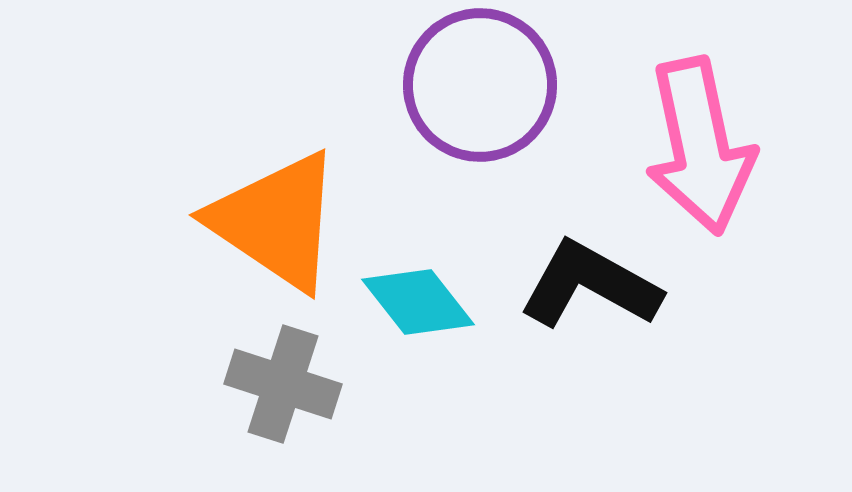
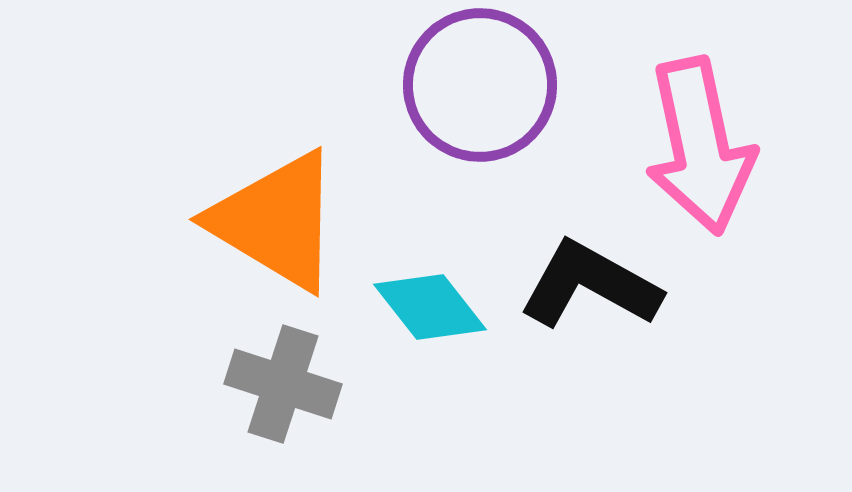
orange triangle: rotated 3 degrees counterclockwise
cyan diamond: moved 12 px right, 5 px down
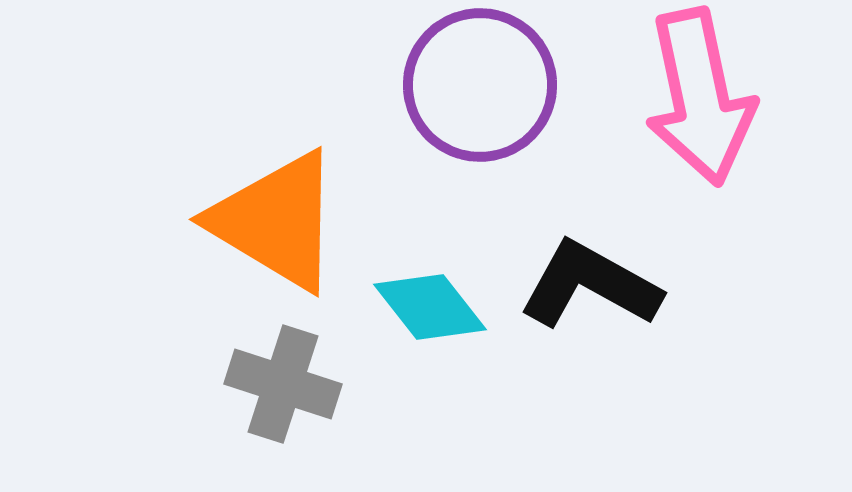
pink arrow: moved 49 px up
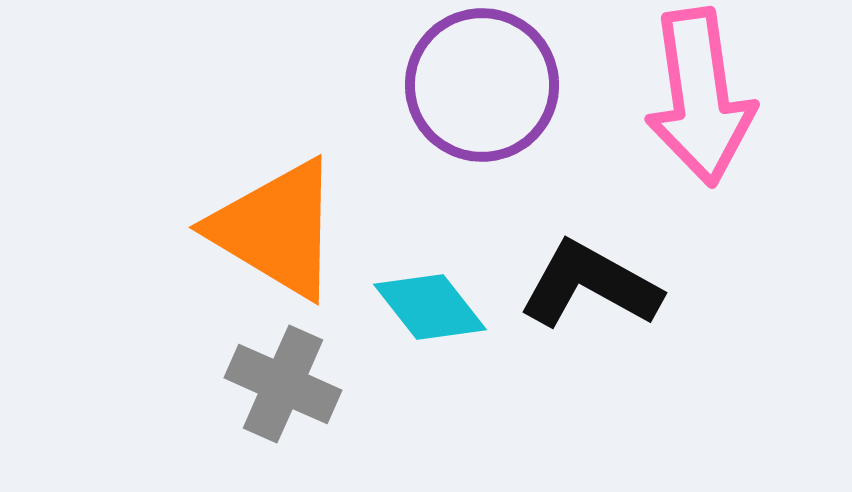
purple circle: moved 2 px right
pink arrow: rotated 4 degrees clockwise
orange triangle: moved 8 px down
gray cross: rotated 6 degrees clockwise
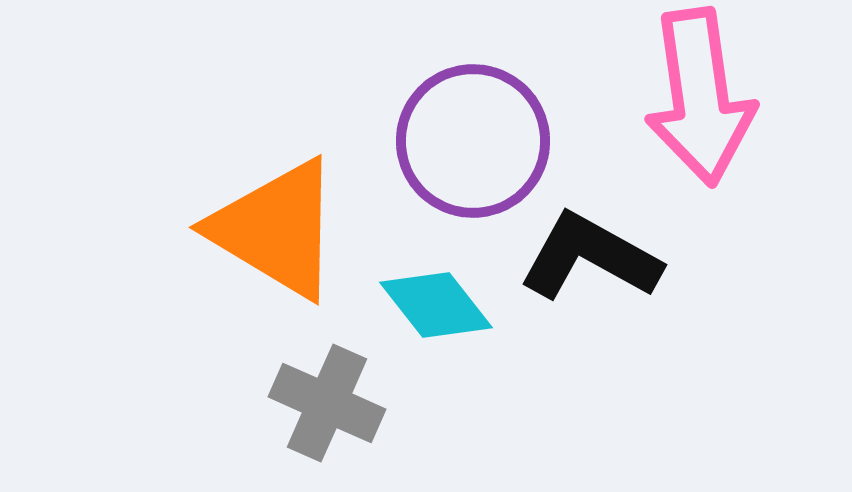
purple circle: moved 9 px left, 56 px down
black L-shape: moved 28 px up
cyan diamond: moved 6 px right, 2 px up
gray cross: moved 44 px right, 19 px down
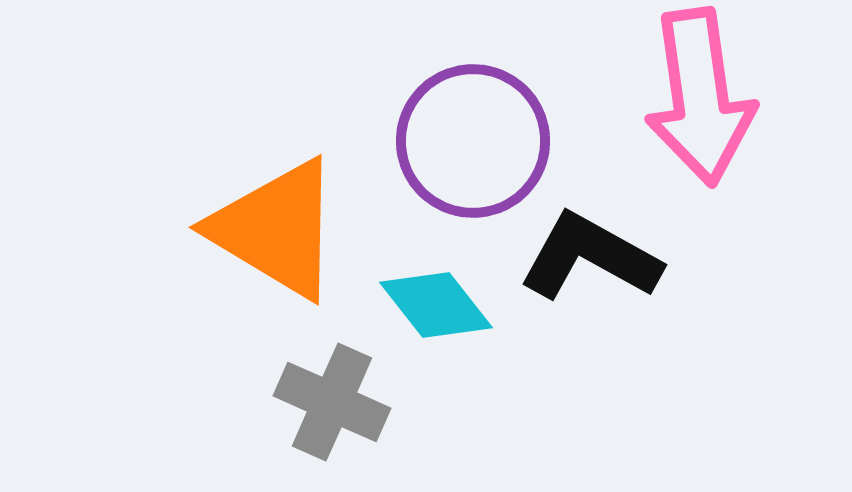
gray cross: moved 5 px right, 1 px up
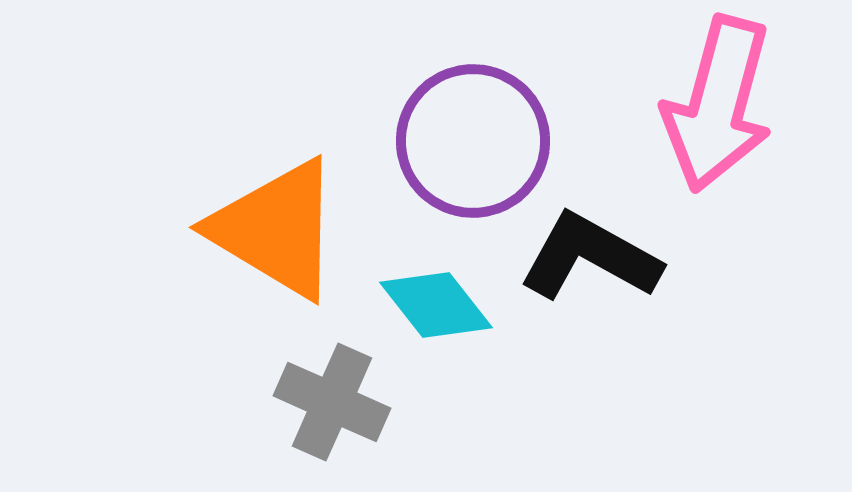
pink arrow: moved 18 px right, 7 px down; rotated 23 degrees clockwise
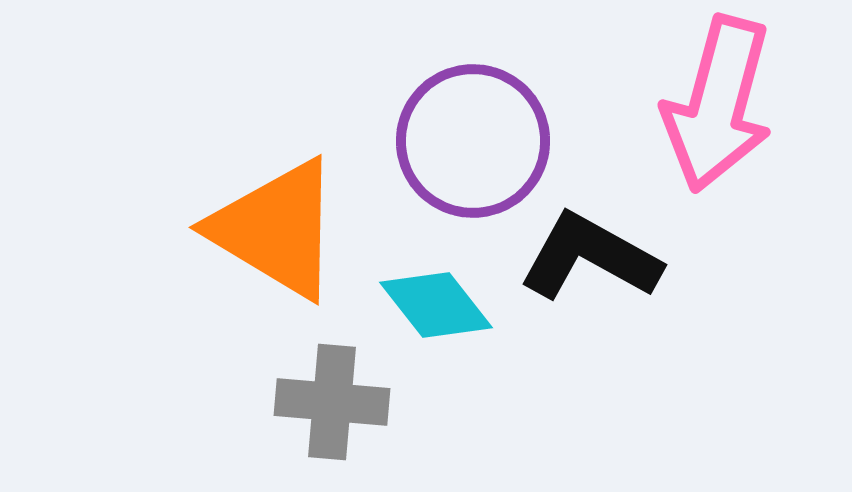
gray cross: rotated 19 degrees counterclockwise
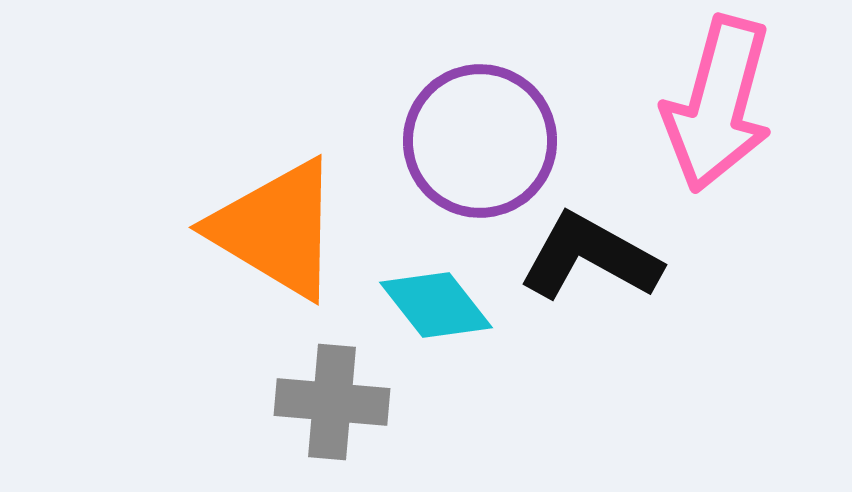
purple circle: moved 7 px right
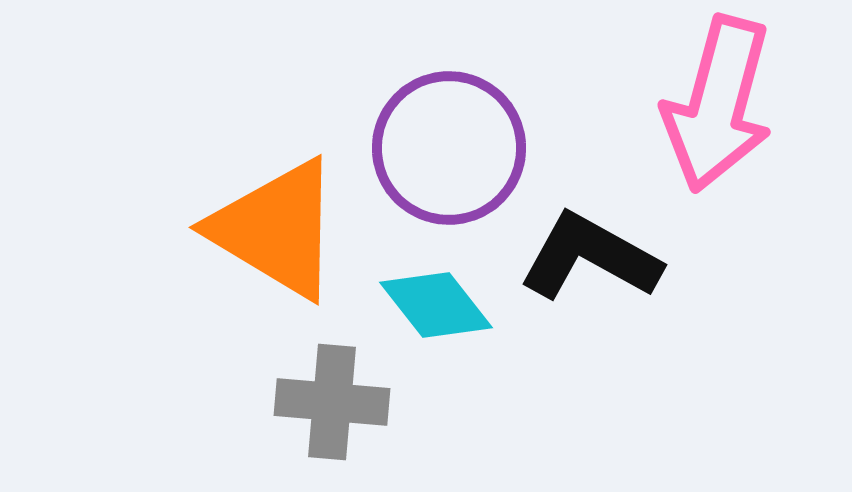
purple circle: moved 31 px left, 7 px down
